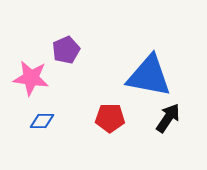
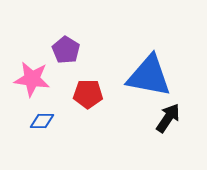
purple pentagon: rotated 16 degrees counterclockwise
pink star: moved 1 px right, 1 px down
red pentagon: moved 22 px left, 24 px up
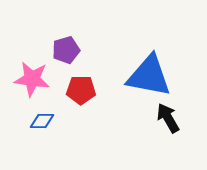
purple pentagon: rotated 24 degrees clockwise
red pentagon: moved 7 px left, 4 px up
black arrow: rotated 64 degrees counterclockwise
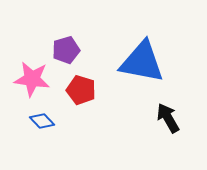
blue triangle: moved 7 px left, 14 px up
red pentagon: rotated 16 degrees clockwise
blue diamond: rotated 45 degrees clockwise
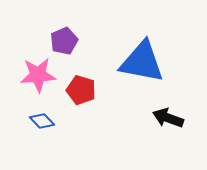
purple pentagon: moved 2 px left, 9 px up; rotated 8 degrees counterclockwise
pink star: moved 6 px right, 4 px up; rotated 12 degrees counterclockwise
black arrow: rotated 40 degrees counterclockwise
